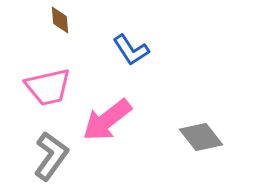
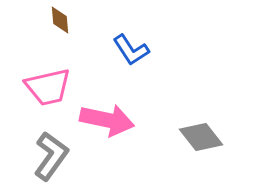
pink arrow: rotated 130 degrees counterclockwise
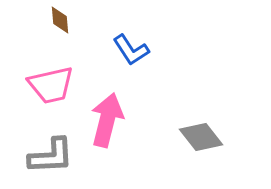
pink trapezoid: moved 3 px right, 2 px up
pink arrow: rotated 88 degrees counterclockwise
gray L-shape: rotated 51 degrees clockwise
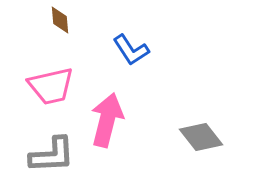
pink trapezoid: moved 1 px down
gray L-shape: moved 1 px right, 1 px up
